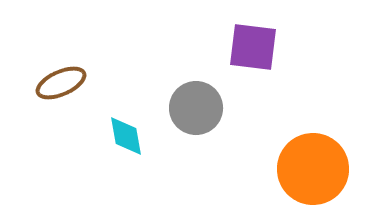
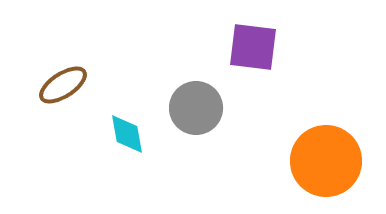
brown ellipse: moved 2 px right, 2 px down; rotated 9 degrees counterclockwise
cyan diamond: moved 1 px right, 2 px up
orange circle: moved 13 px right, 8 px up
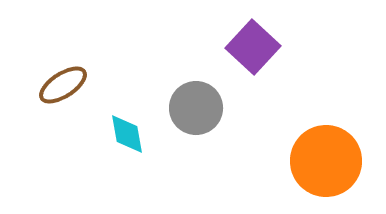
purple square: rotated 36 degrees clockwise
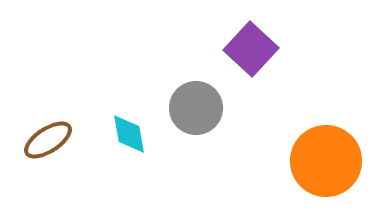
purple square: moved 2 px left, 2 px down
brown ellipse: moved 15 px left, 55 px down
cyan diamond: moved 2 px right
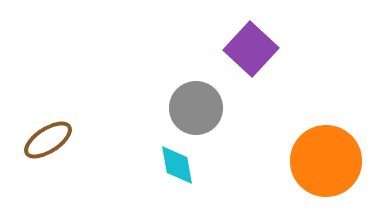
cyan diamond: moved 48 px right, 31 px down
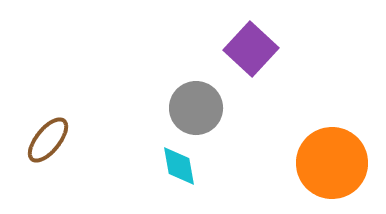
brown ellipse: rotated 18 degrees counterclockwise
orange circle: moved 6 px right, 2 px down
cyan diamond: moved 2 px right, 1 px down
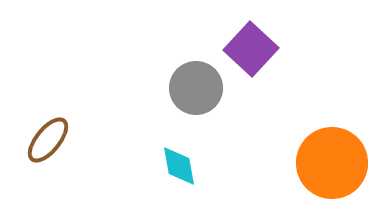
gray circle: moved 20 px up
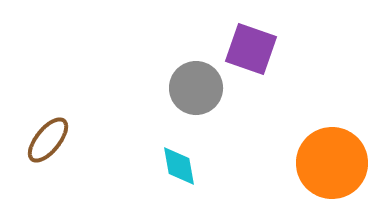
purple square: rotated 24 degrees counterclockwise
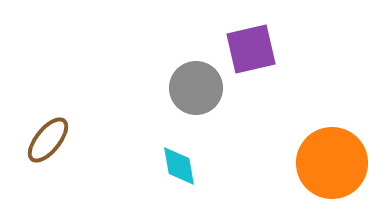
purple square: rotated 32 degrees counterclockwise
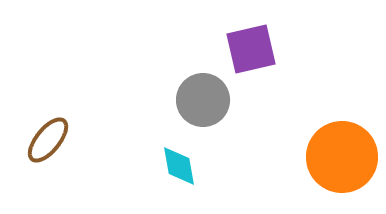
gray circle: moved 7 px right, 12 px down
orange circle: moved 10 px right, 6 px up
